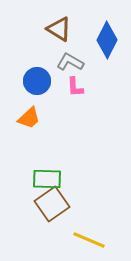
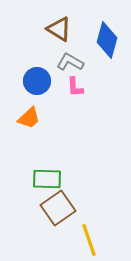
blue diamond: rotated 12 degrees counterclockwise
brown square: moved 6 px right, 4 px down
yellow line: rotated 48 degrees clockwise
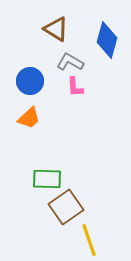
brown triangle: moved 3 px left
blue circle: moved 7 px left
brown square: moved 8 px right, 1 px up
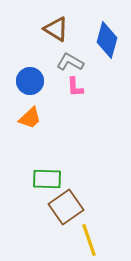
orange trapezoid: moved 1 px right
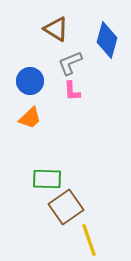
gray L-shape: moved 1 px down; rotated 52 degrees counterclockwise
pink L-shape: moved 3 px left, 4 px down
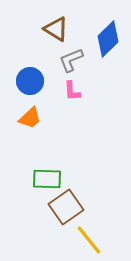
blue diamond: moved 1 px right, 1 px up; rotated 30 degrees clockwise
gray L-shape: moved 1 px right, 3 px up
yellow line: rotated 20 degrees counterclockwise
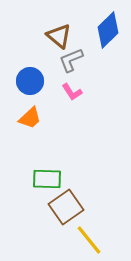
brown triangle: moved 3 px right, 7 px down; rotated 8 degrees clockwise
blue diamond: moved 9 px up
pink L-shape: moved 1 px down; rotated 30 degrees counterclockwise
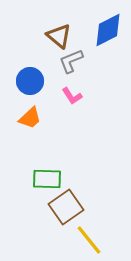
blue diamond: rotated 18 degrees clockwise
gray L-shape: moved 1 px down
pink L-shape: moved 4 px down
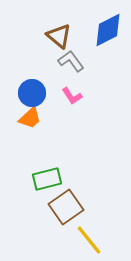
gray L-shape: rotated 76 degrees clockwise
blue circle: moved 2 px right, 12 px down
green rectangle: rotated 16 degrees counterclockwise
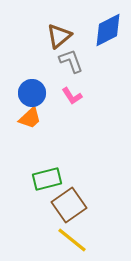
brown triangle: rotated 40 degrees clockwise
gray L-shape: rotated 16 degrees clockwise
brown square: moved 3 px right, 2 px up
yellow line: moved 17 px left; rotated 12 degrees counterclockwise
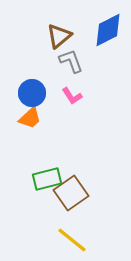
brown square: moved 2 px right, 12 px up
